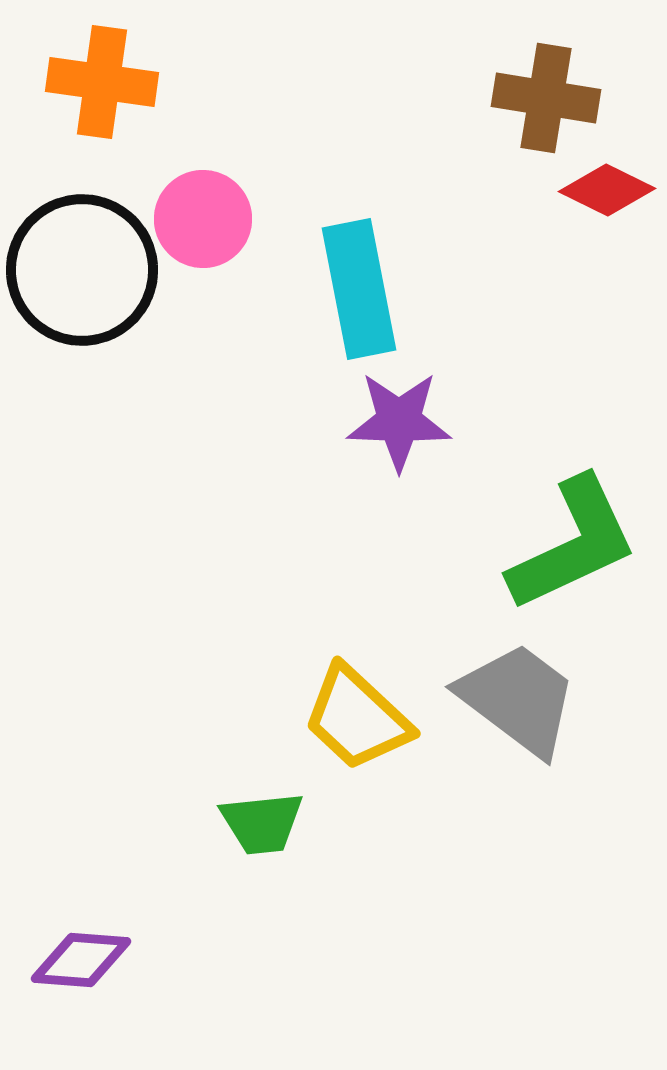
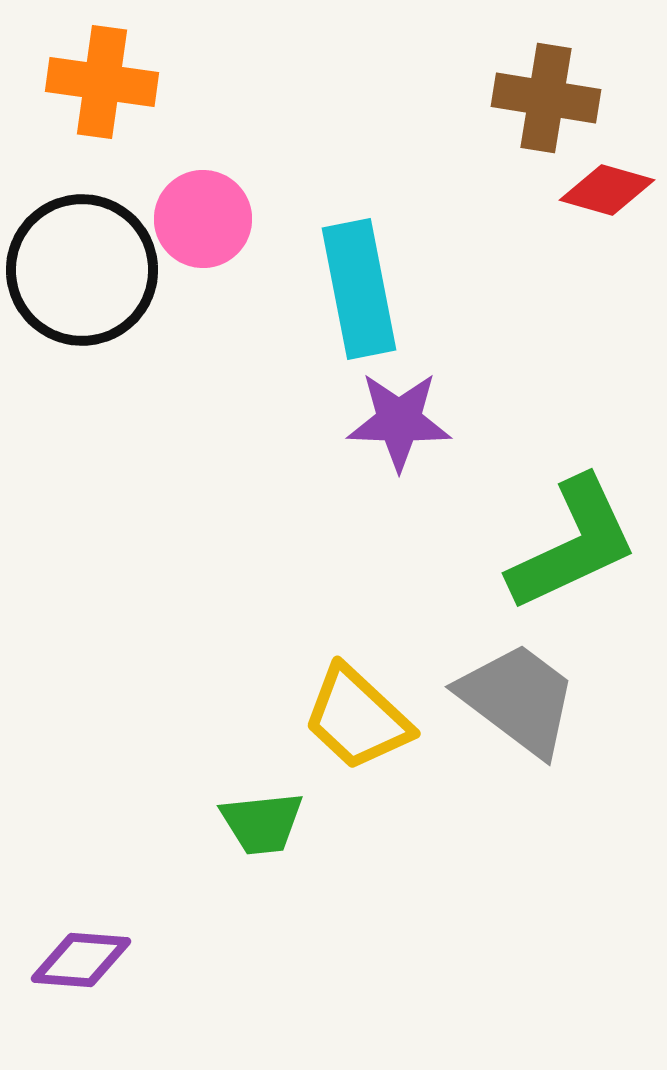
red diamond: rotated 10 degrees counterclockwise
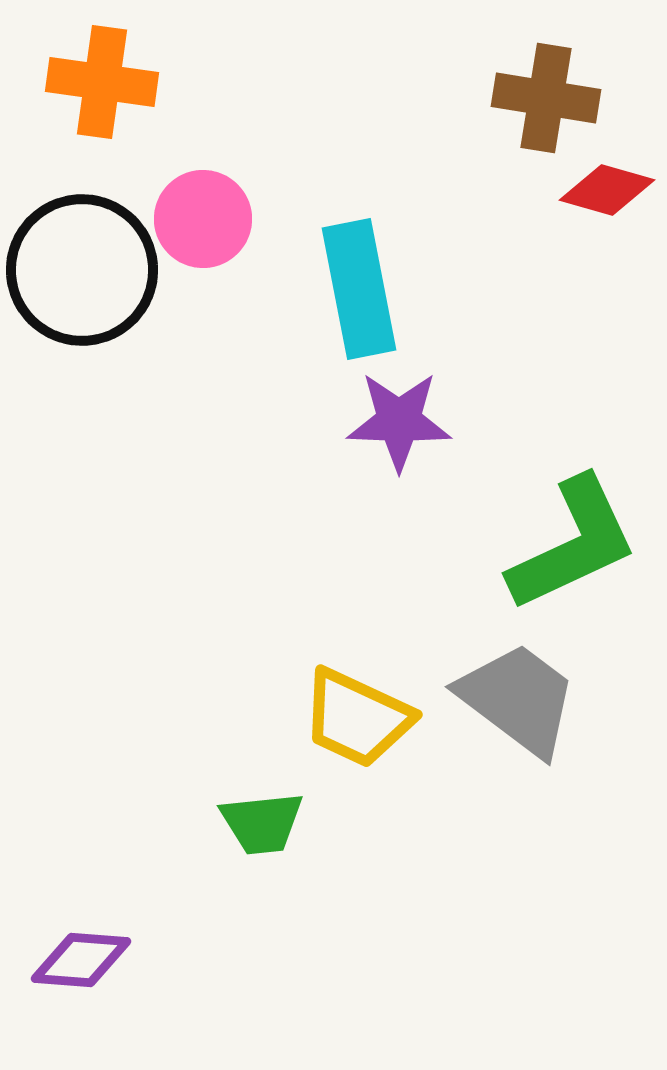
yellow trapezoid: rotated 18 degrees counterclockwise
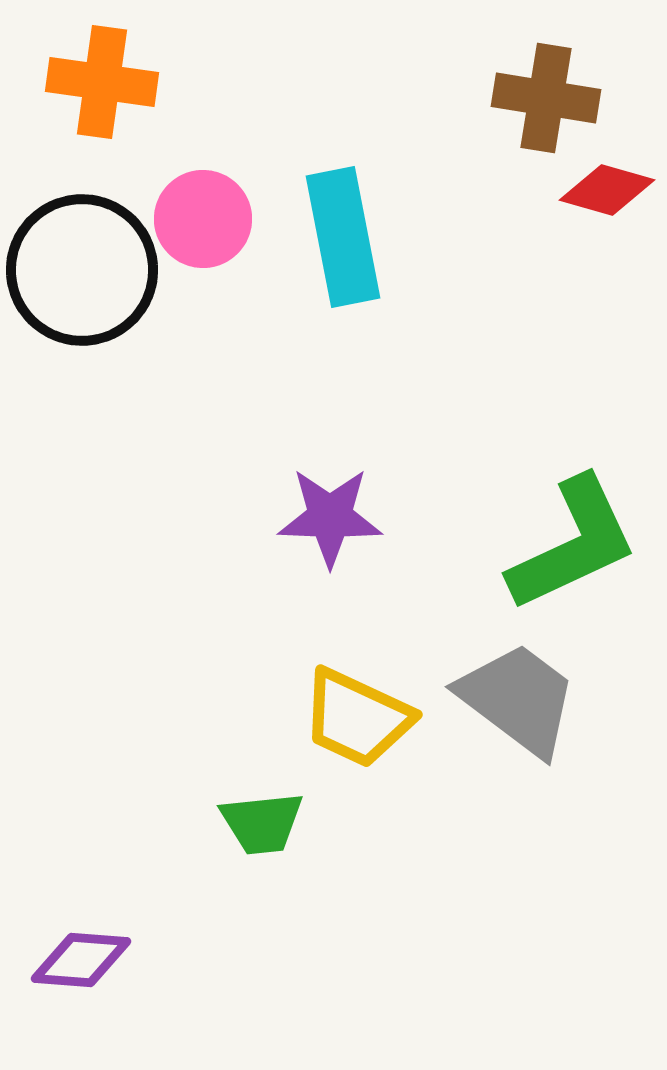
cyan rectangle: moved 16 px left, 52 px up
purple star: moved 69 px left, 96 px down
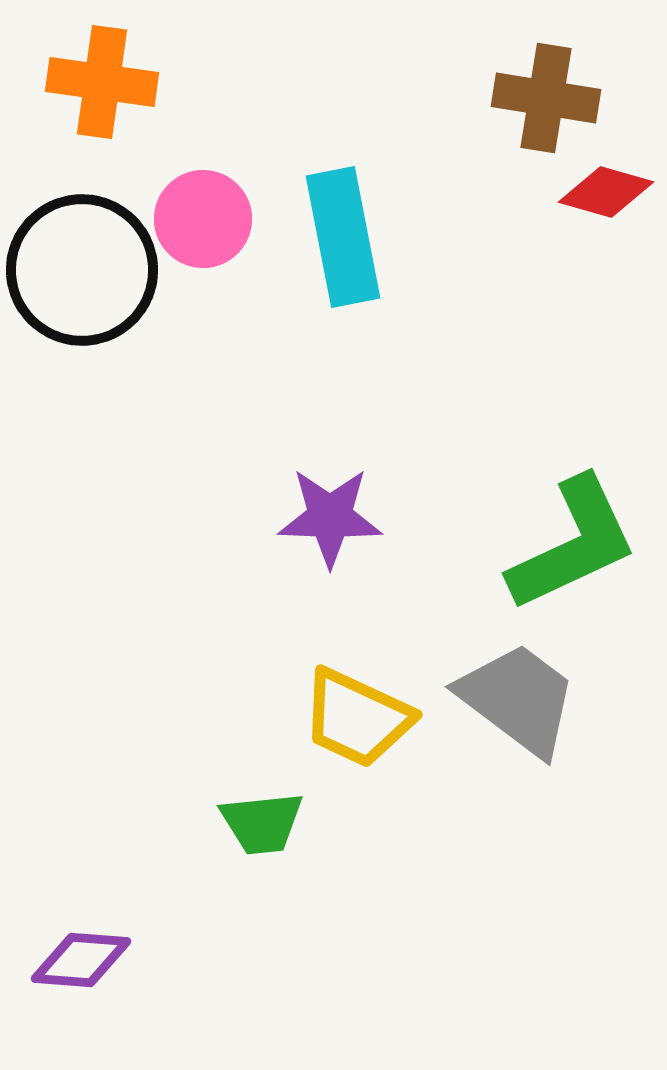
red diamond: moved 1 px left, 2 px down
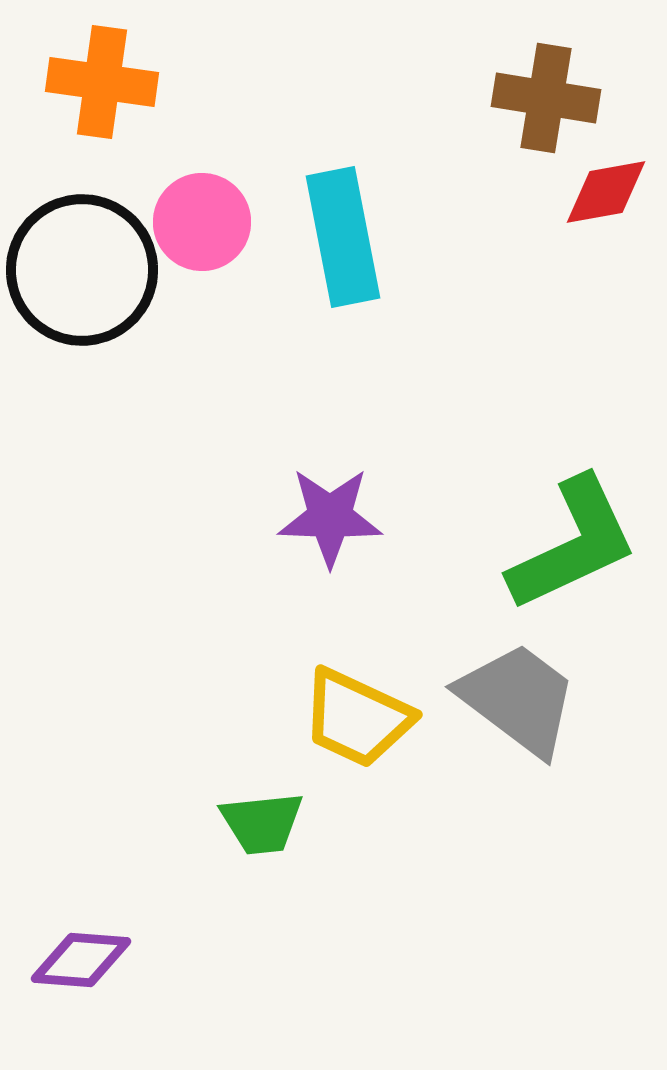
red diamond: rotated 26 degrees counterclockwise
pink circle: moved 1 px left, 3 px down
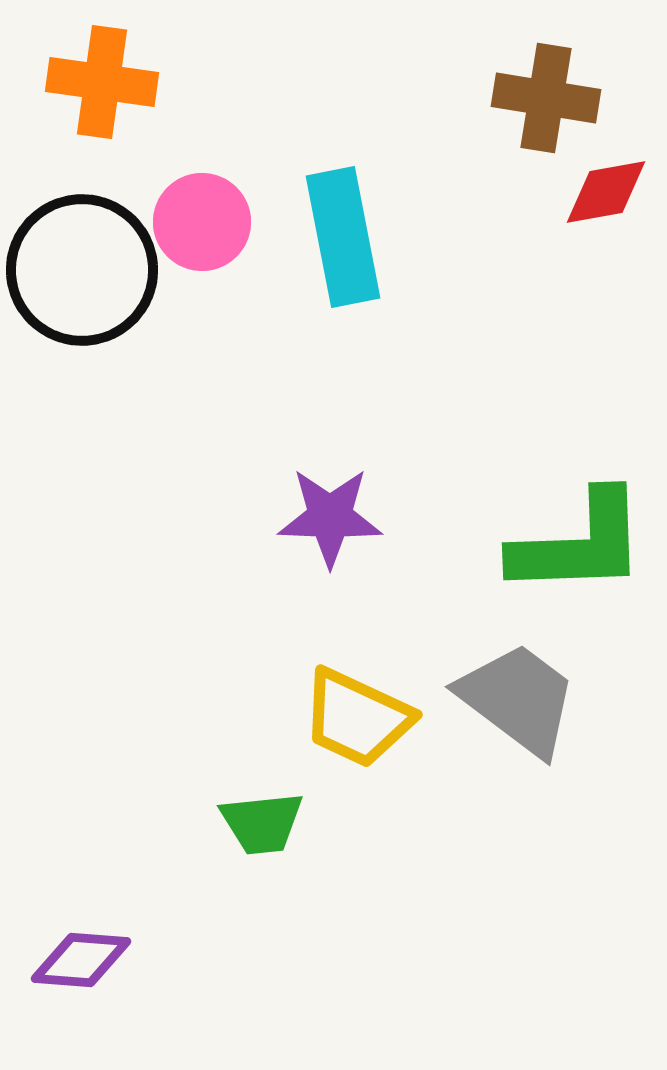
green L-shape: moved 6 px right; rotated 23 degrees clockwise
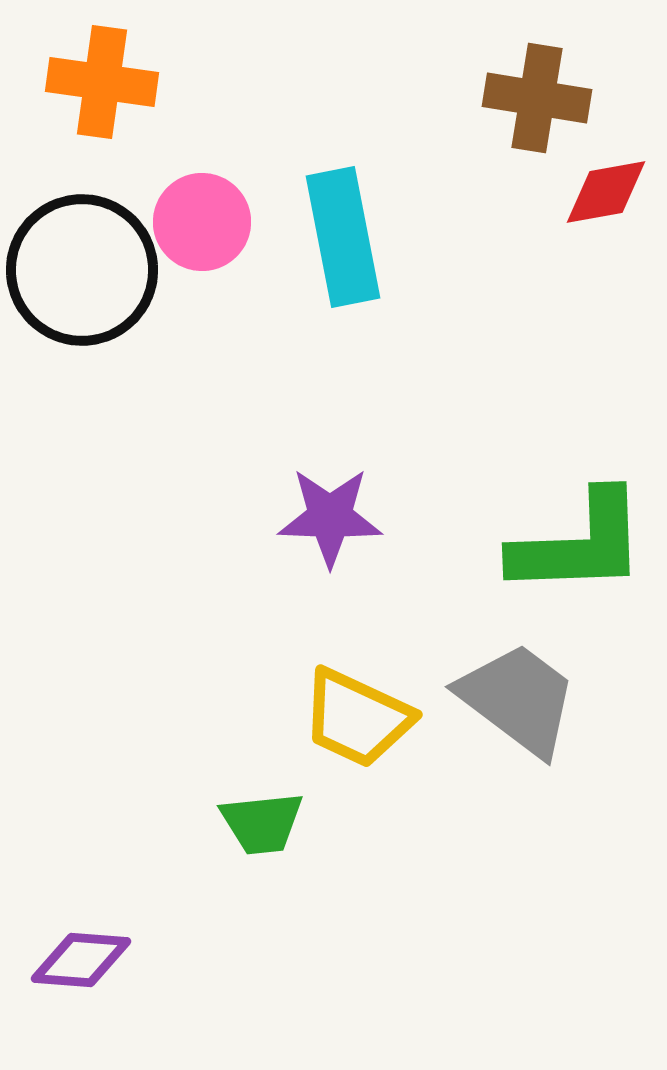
brown cross: moved 9 px left
